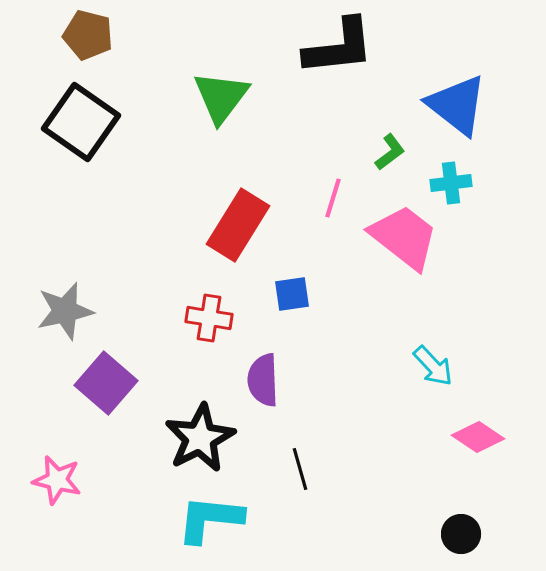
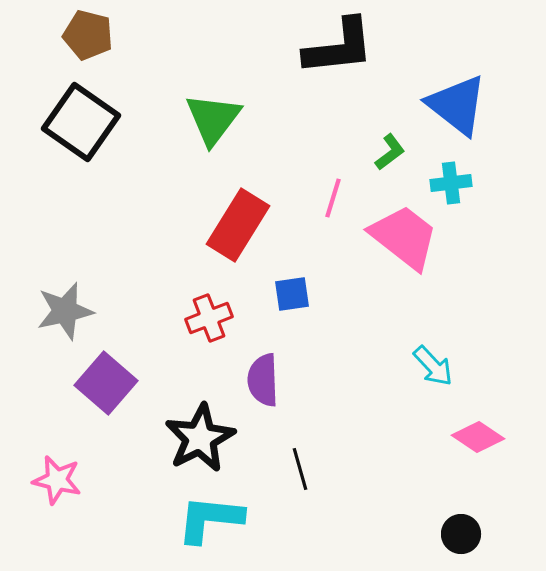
green triangle: moved 8 px left, 22 px down
red cross: rotated 30 degrees counterclockwise
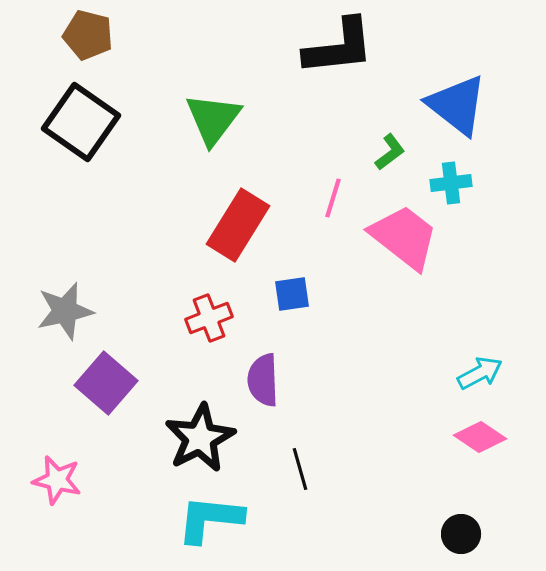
cyan arrow: moved 47 px right, 7 px down; rotated 75 degrees counterclockwise
pink diamond: moved 2 px right
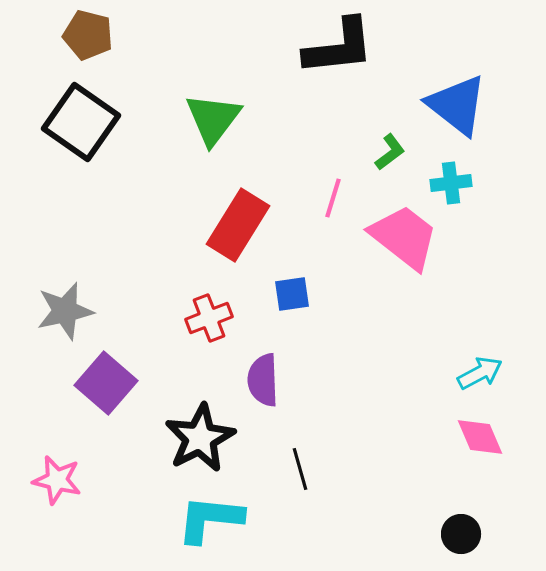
pink diamond: rotated 33 degrees clockwise
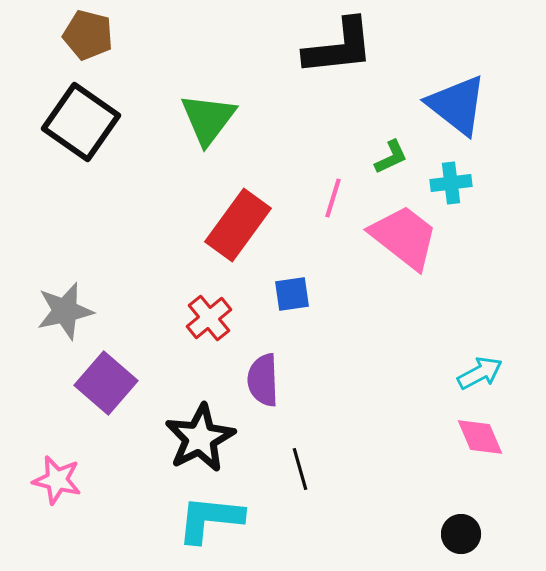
green triangle: moved 5 px left
green L-shape: moved 1 px right, 5 px down; rotated 12 degrees clockwise
red rectangle: rotated 4 degrees clockwise
red cross: rotated 18 degrees counterclockwise
